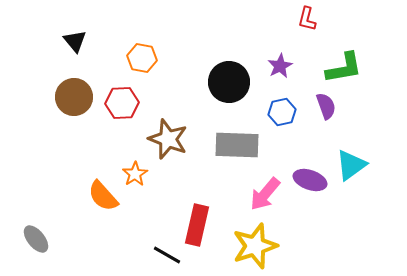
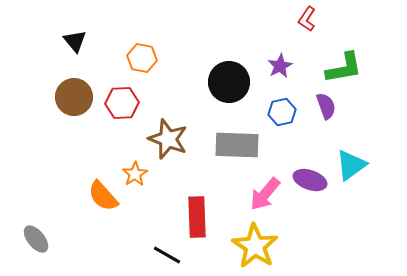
red L-shape: rotated 20 degrees clockwise
red rectangle: moved 8 px up; rotated 15 degrees counterclockwise
yellow star: rotated 21 degrees counterclockwise
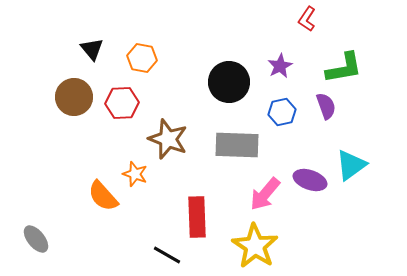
black triangle: moved 17 px right, 8 px down
orange star: rotated 20 degrees counterclockwise
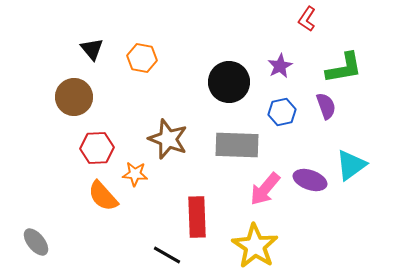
red hexagon: moved 25 px left, 45 px down
orange star: rotated 15 degrees counterclockwise
pink arrow: moved 5 px up
gray ellipse: moved 3 px down
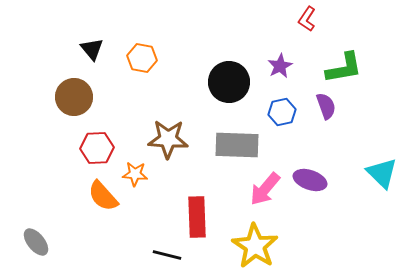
brown star: rotated 18 degrees counterclockwise
cyan triangle: moved 31 px right, 8 px down; rotated 40 degrees counterclockwise
black line: rotated 16 degrees counterclockwise
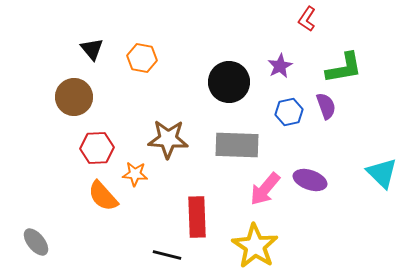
blue hexagon: moved 7 px right
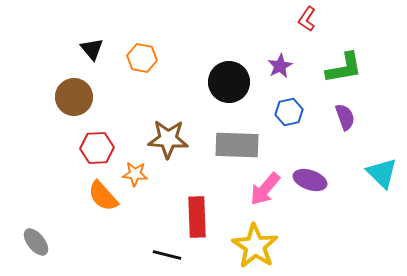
purple semicircle: moved 19 px right, 11 px down
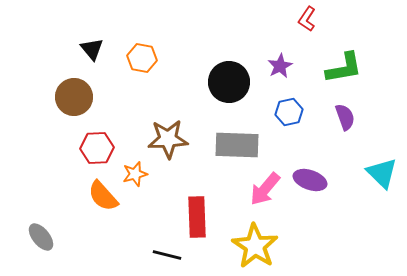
brown star: rotated 6 degrees counterclockwise
orange star: rotated 20 degrees counterclockwise
gray ellipse: moved 5 px right, 5 px up
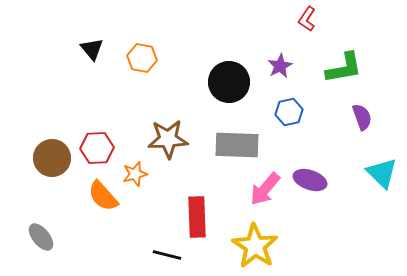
brown circle: moved 22 px left, 61 px down
purple semicircle: moved 17 px right
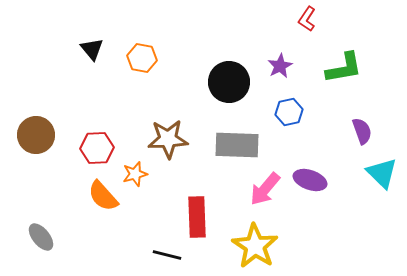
purple semicircle: moved 14 px down
brown circle: moved 16 px left, 23 px up
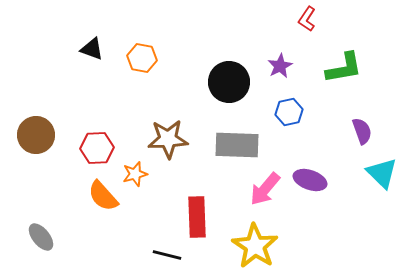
black triangle: rotated 30 degrees counterclockwise
